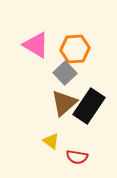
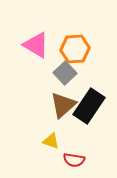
brown triangle: moved 1 px left, 2 px down
yellow triangle: rotated 18 degrees counterclockwise
red semicircle: moved 3 px left, 3 px down
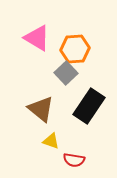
pink triangle: moved 1 px right, 7 px up
gray square: moved 1 px right
brown triangle: moved 22 px left, 4 px down; rotated 40 degrees counterclockwise
